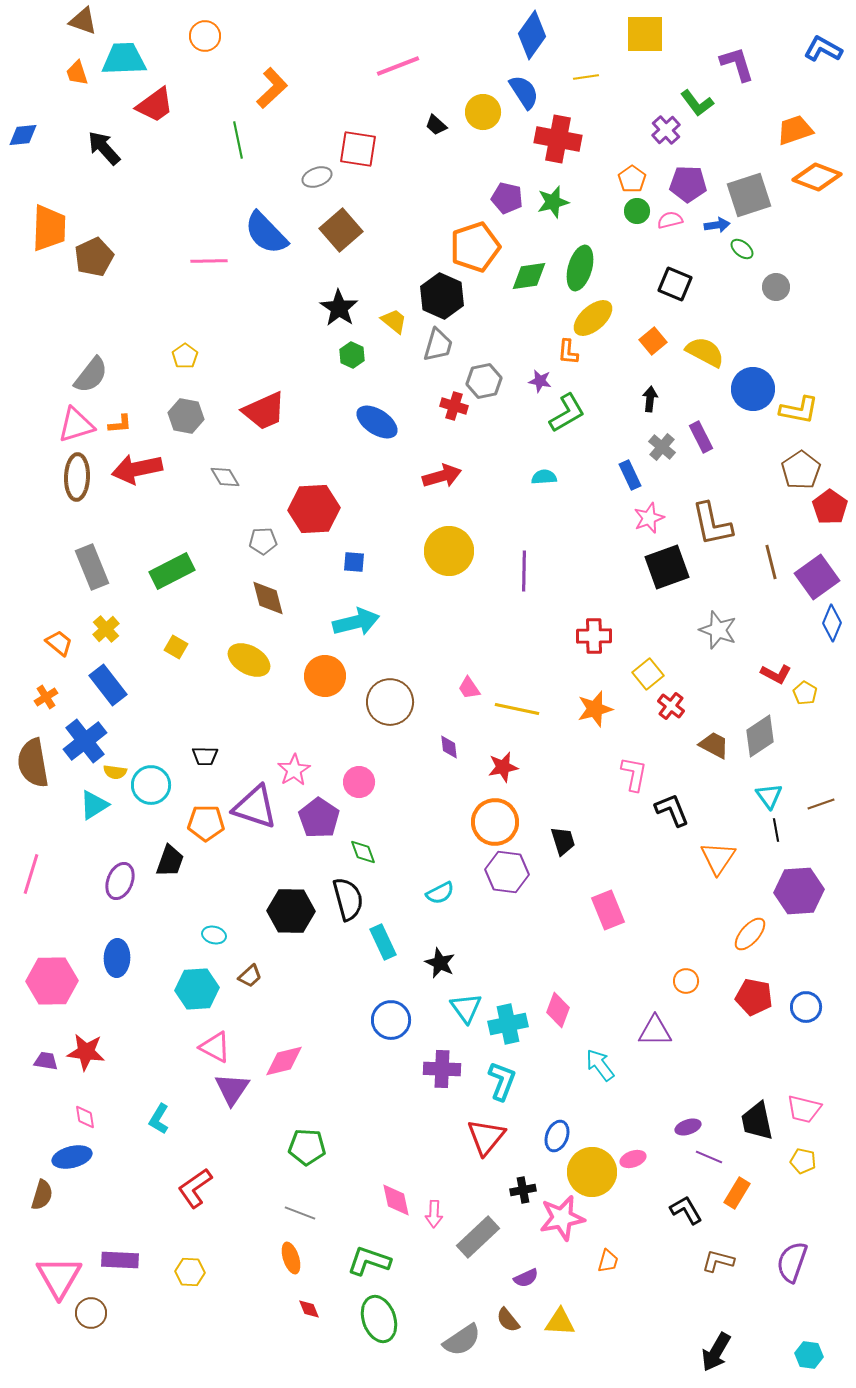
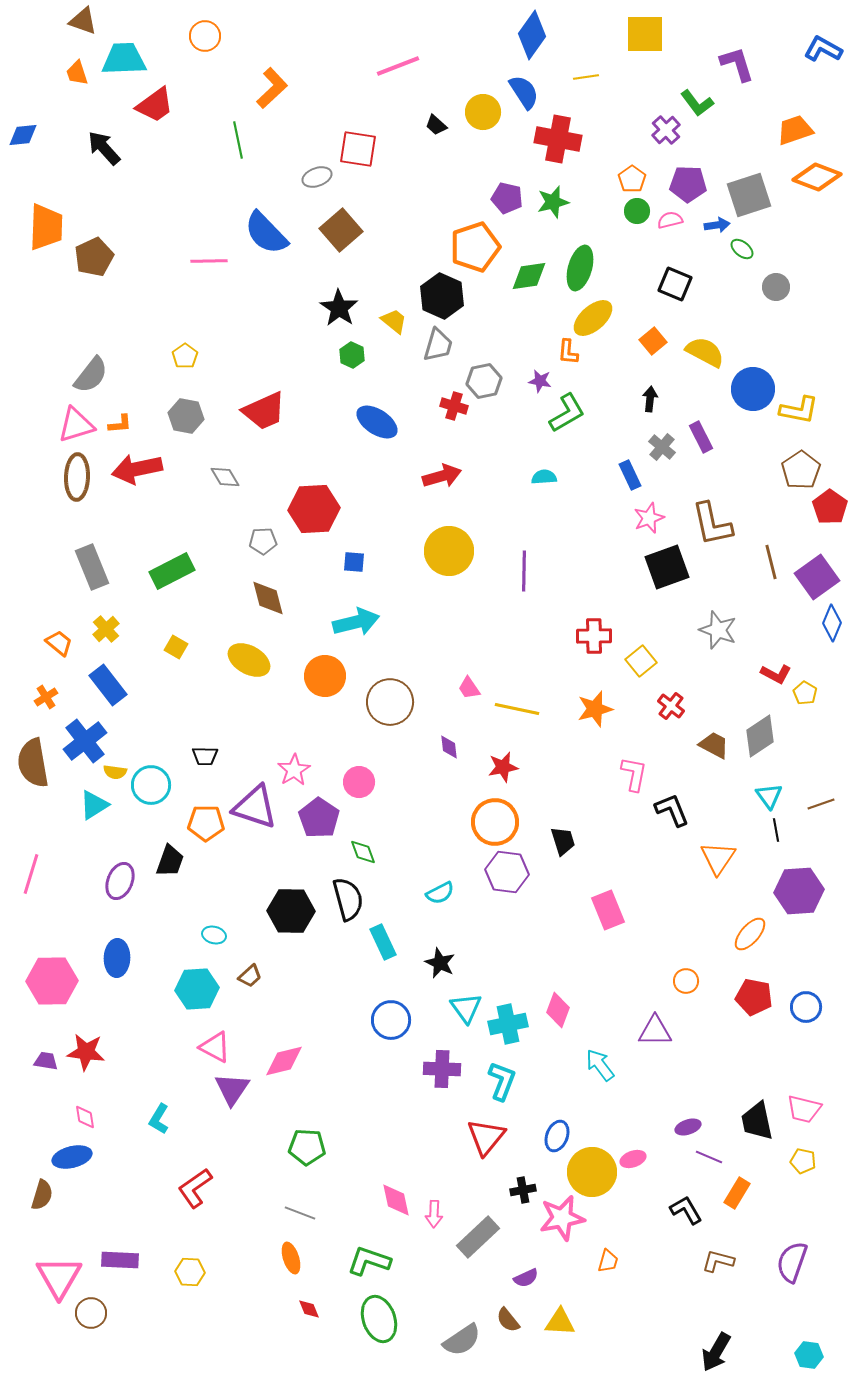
orange trapezoid at (49, 228): moved 3 px left, 1 px up
yellow square at (648, 674): moved 7 px left, 13 px up
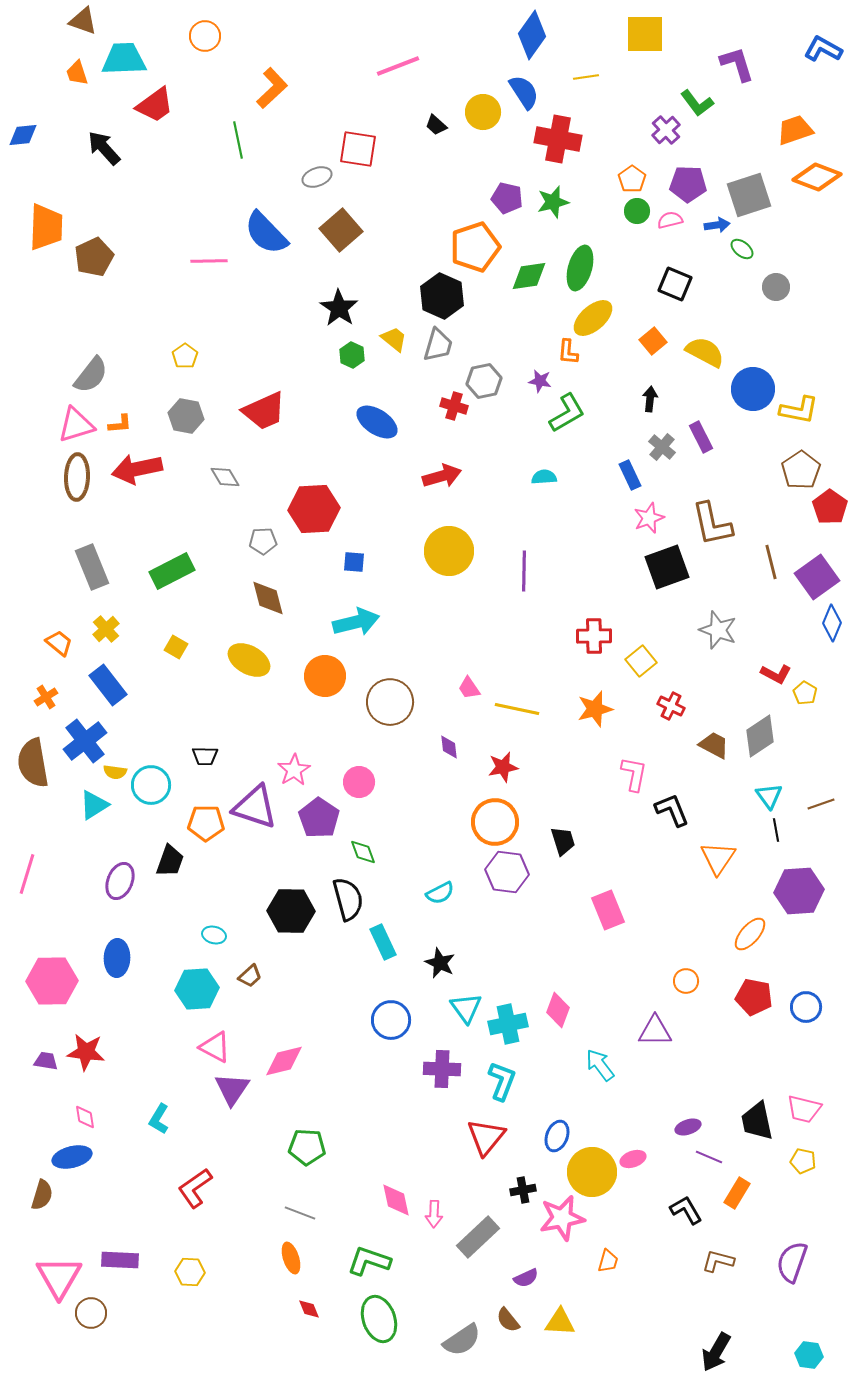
yellow trapezoid at (394, 321): moved 18 px down
red cross at (671, 706): rotated 12 degrees counterclockwise
pink line at (31, 874): moved 4 px left
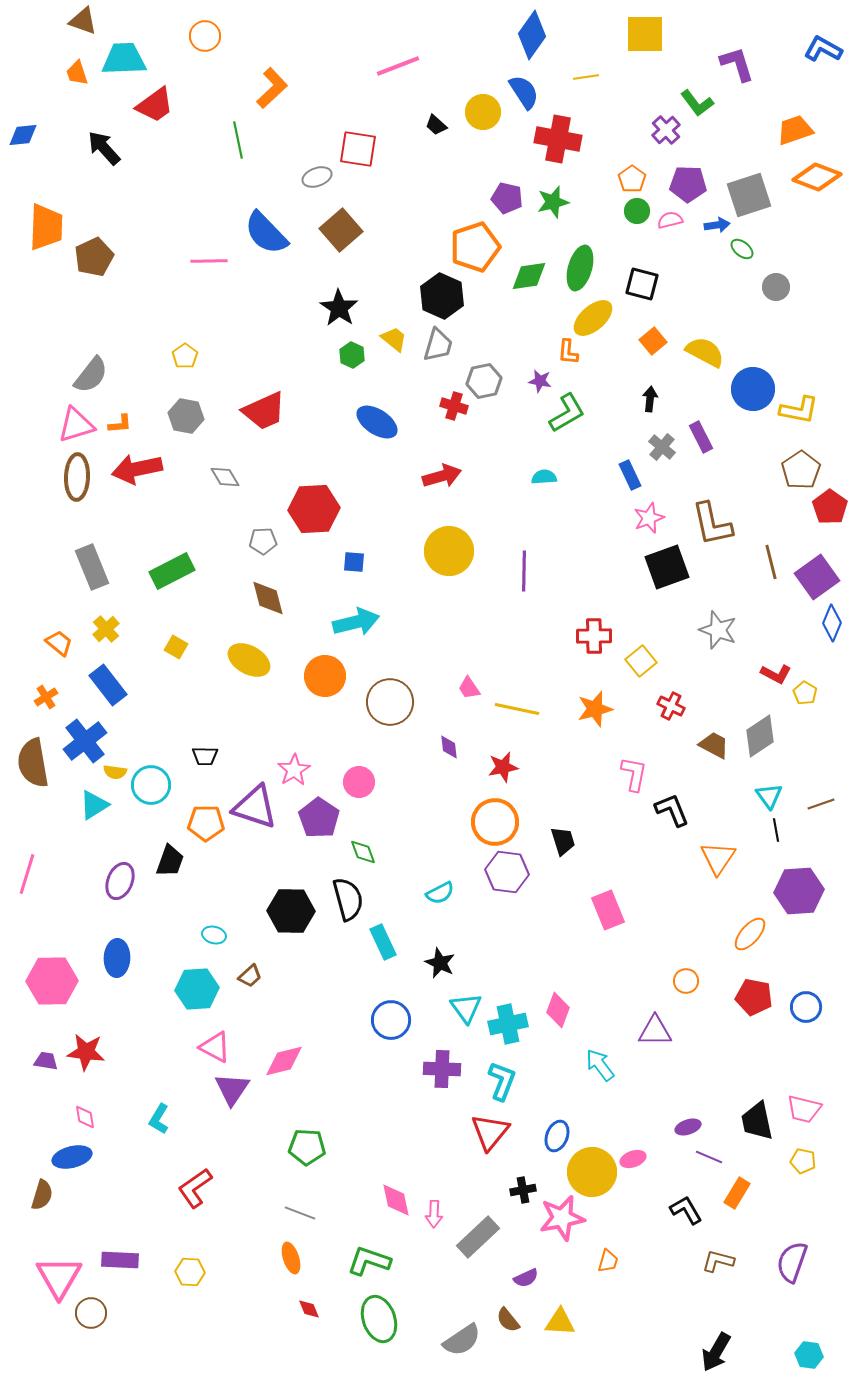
black square at (675, 284): moved 33 px left; rotated 8 degrees counterclockwise
red triangle at (486, 1137): moved 4 px right, 5 px up
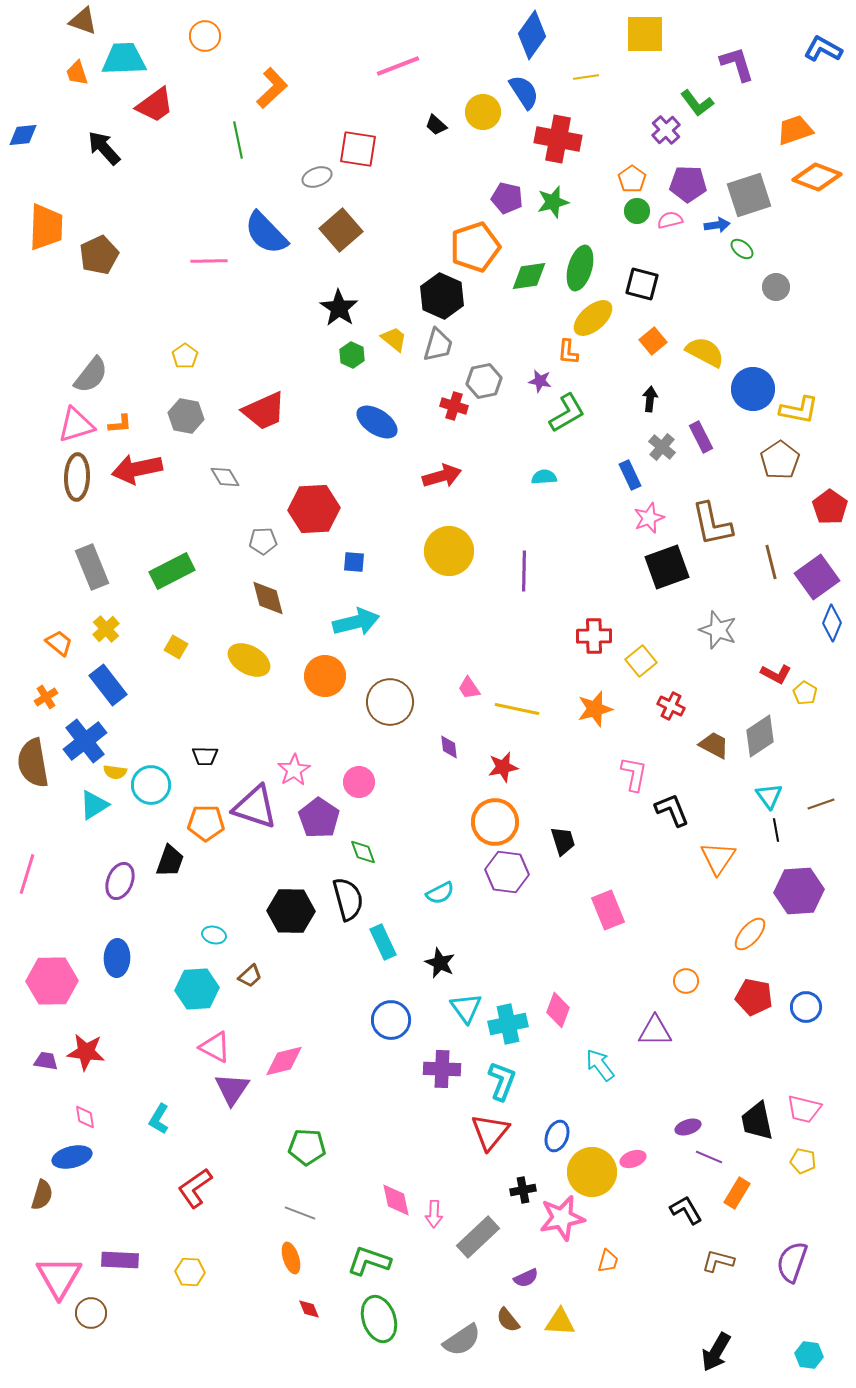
brown pentagon at (94, 257): moved 5 px right, 2 px up
brown pentagon at (801, 470): moved 21 px left, 10 px up
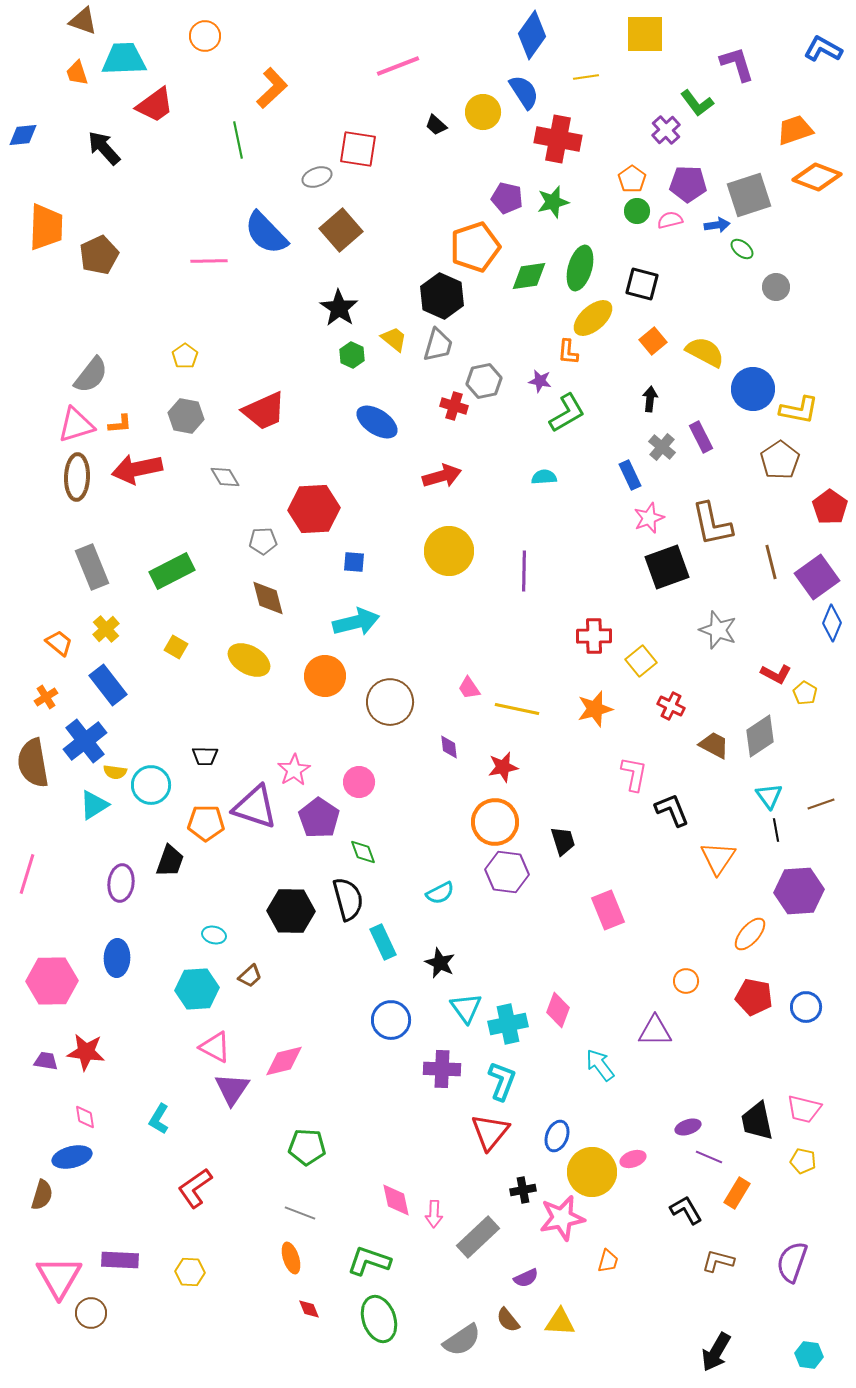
purple ellipse at (120, 881): moved 1 px right, 2 px down; rotated 15 degrees counterclockwise
